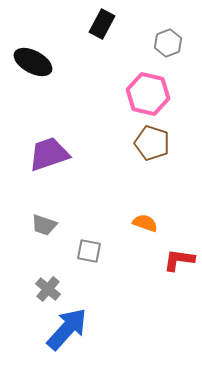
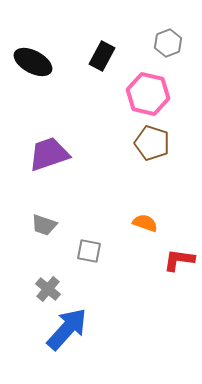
black rectangle: moved 32 px down
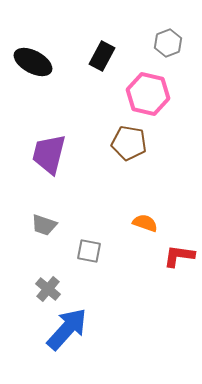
brown pentagon: moved 23 px left; rotated 8 degrees counterclockwise
purple trapezoid: rotated 57 degrees counterclockwise
red L-shape: moved 4 px up
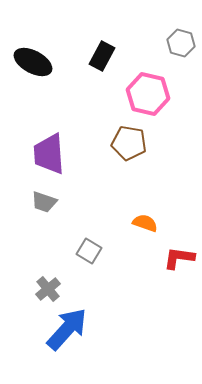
gray hexagon: moved 13 px right; rotated 24 degrees counterclockwise
purple trapezoid: rotated 18 degrees counterclockwise
gray trapezoid: moved 23 px up
gray square: rotated 20 degrees clockwise
red L-shape: moved 2 px down
gray cross: rotated 10 degrees clockwise
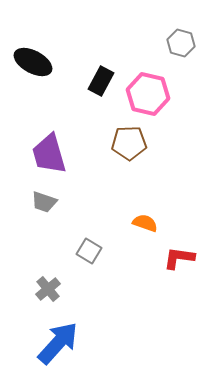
black rectangle: moved 1 px left, 25 px down
brown pentagon: rotated 12 degrees counterclockwise
purple trapezoid: rotated 12 degrees counterclockwise
blue arrow: moved 9 px left, 14 px down
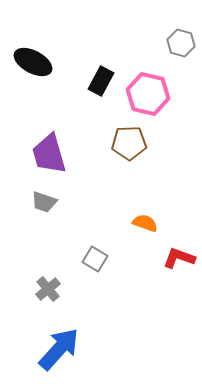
gray square: moved 6 px right, 8 px down
red L-shape: rotated 12 degrees clockwise
blue arrow: moved 1 px right, 6 px down
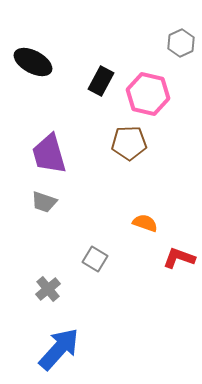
gray hexagon: rotated 20 degrees clockwise
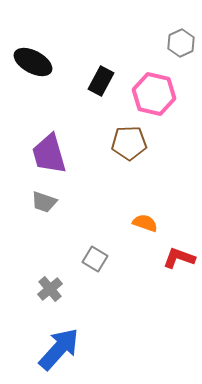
pink hexagon: moved 6 px right
gray cross: moved 2 px right
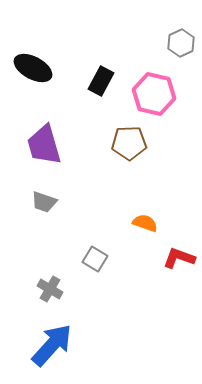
black ellipse: moved 6 px down
purple trapezoid: moved 5 px left, 9 px up
gray cross: rotated 20 degrees counterclockwise
blue arrow: moved 7 px left, 4 px up
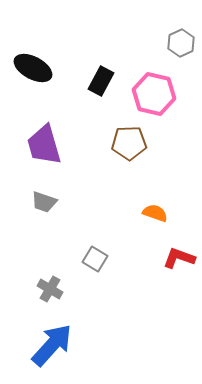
orange semicircle: moved 10 px right, 10 px up
